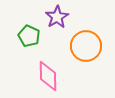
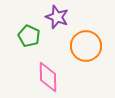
purple star: rotated 20 degrees counterclockwise
pink diamond: moved 1 px down
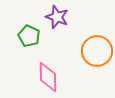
orange circle: moved 11 px right, 5 px down
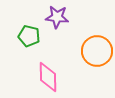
purple star: rotated 15 degrees counterclockwise
green pentagon: rotated 10 degrees counterclockwise
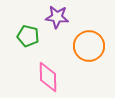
green pentagon: moved 1 px left
orange circle: moved 8 px left, 5 px up
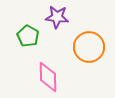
green pentagon: rotated 15 degrees clockwise
orange circle: moved 1 px down
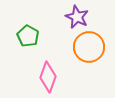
purple star: moved 20 px right; rotated 20 degrees clockwise
pink diamond: rotated 20 degrees clockwise
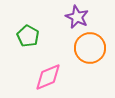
orange circle: moved 1 px right, 1 px down
pink diamond: rotated 48 degrees clockwise
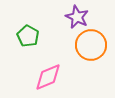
orange circle: moved 1 px right, 3 px up
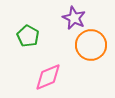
purple star: moved 3 px left, 1 px down
